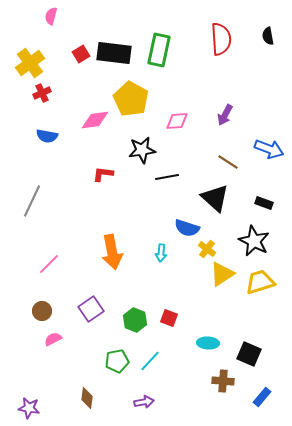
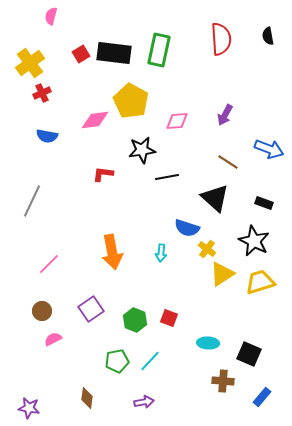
yellow pentagon at (131, 99): moved 2 px down
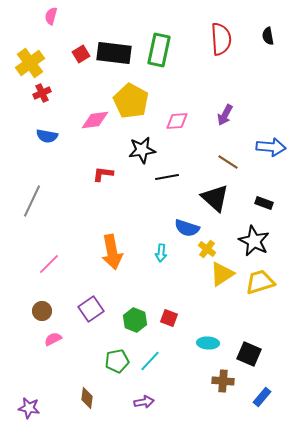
blue arrow at (269, 149): moved 2 px right, 2 px up; rotated 16 degrees counterclockwise
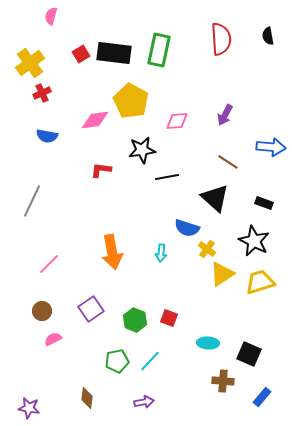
red L-shape at (103, 174): moved 2 px left, 4 px up
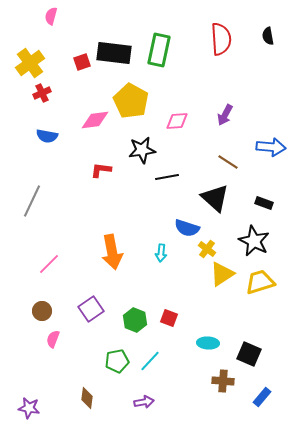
red square at (81, 54): moved 1 px right, 8 px down; rotated 12 degrees clockwise
pink semicircle at (53, 339): rotated 42 degrees counterclockwise
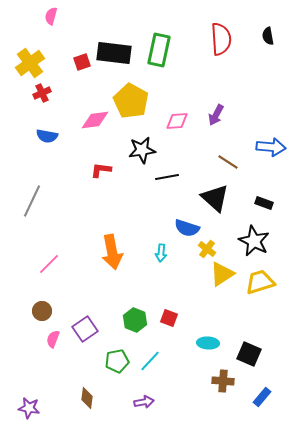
purple arrow at (225, 115): moved 9 px left
purple square at (91, 309): moved 6 px left, 20 px down
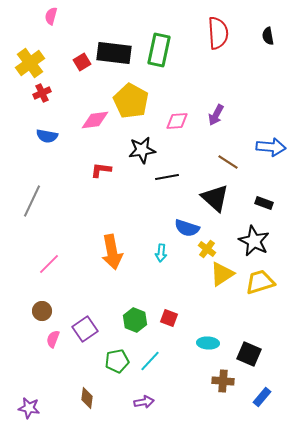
red semicircle at (221, 39): moved 3 px left, 6 px up
red square at (82, 62): rotated 12 degrees counterclockwise
